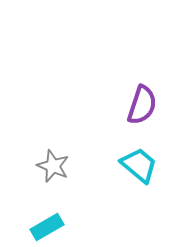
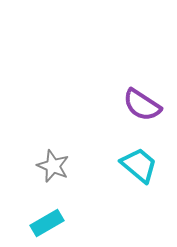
purple semicircle: rotated 105 degrees clockwise
cyan rectangle: moved 4 px up
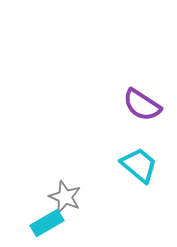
gray star: moved 12 px right, 31 px down
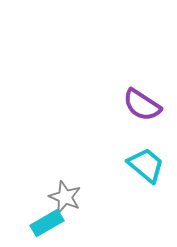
cyan trapezoid: moved 7 px right
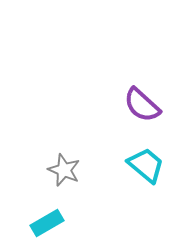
purple semicircle: rotated 9 degrees clockwise
gray star: moved 1 px left, 27 px up
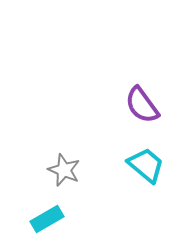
purple semicircle: rotated 12 degrees clockwise
cyan rectangle: moved 4 px up
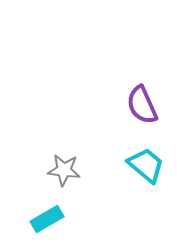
purple semicircle: rotated 12 degrees clockwise
gray star: rotated 16 degrees counterclockwise
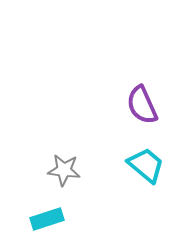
cyan rectangle: rotated 12 degrees clockwise
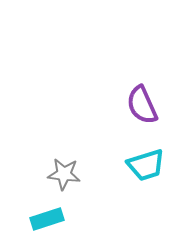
cyan trapezoid: rotated 123 degrees clockwise
gray star: moved 4 px down
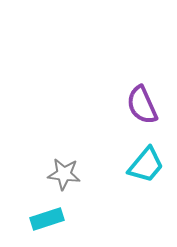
cyan trapezoid: rotated 33 degrees counterclockwise
